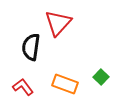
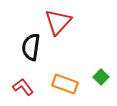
red triangle: moved 1 px up
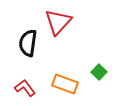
black semicircle: moved 3 px left, 4 px up
green square: moved 2 px left, 5 px up
red L-shape: moved 2 px right, 1 px down
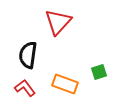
black semicircle: moved 12 px down
green square: rotated 28 degrees clockwise
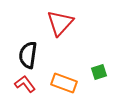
red triangle: moved 2 px right, 1 px down
orange rectangle: moved 1 px left, 1 px up
red L-shape: moved 4 px up
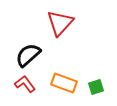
black semicircle: rotated 40 degrees clockwise
green square: moved 3 px left, 15 px down
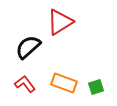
red triangle: moved 1 px up; rotated 16 degrees clockwise
black semicircle: moved 8 px up
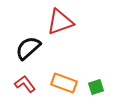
red triangle: rotated 12 degrees clockwise
black semicircle: moved 1 px down
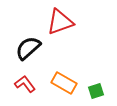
orange rectangle: rotated 10 degrees clockwise
green square: moved 4 px down
